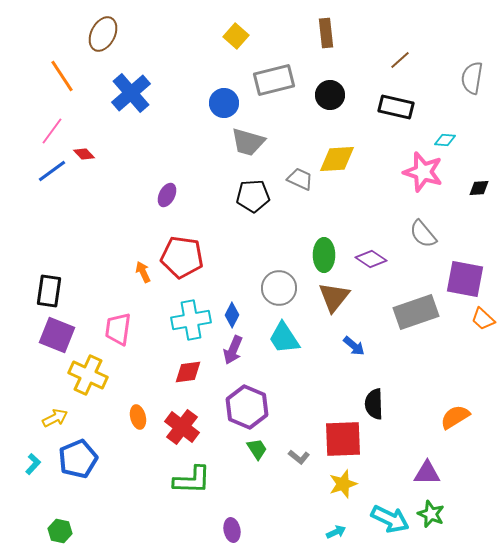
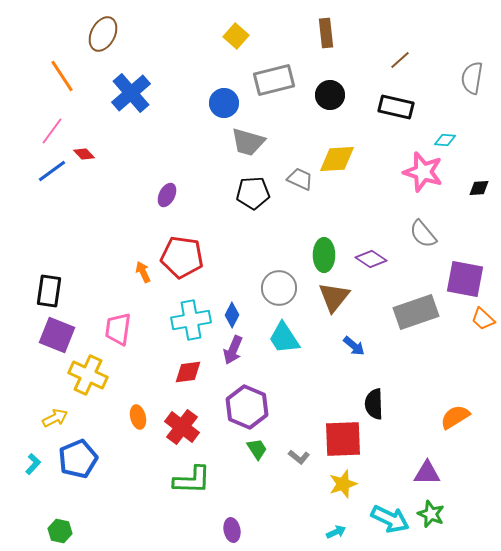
black pentagon at (253, 196): moved 3 px up
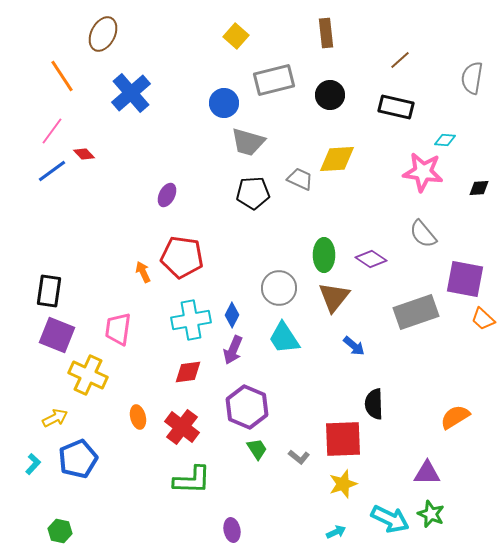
pink star at (423, 172): rotated 9 degrees counterclockwise
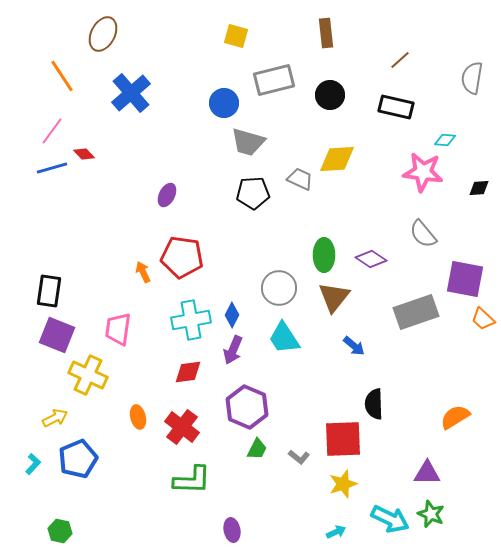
yellow square at (236, 36): rotated 25 degrees counterclockwise
blue line at (52, 171): moved 3 px up; rotated 20 degrees clockwise
green trapezoid at (257, 449): rotated 60 degrees clockwise
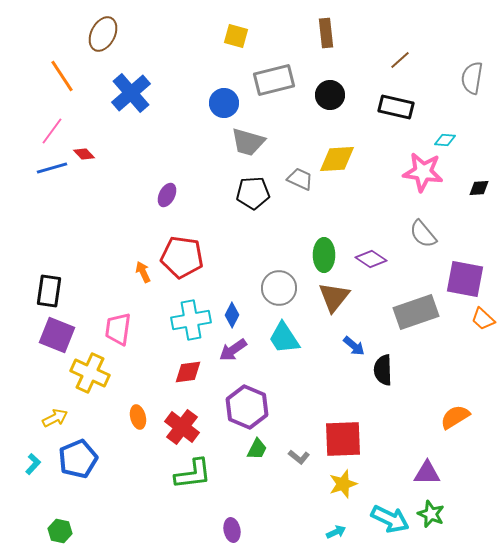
purple arrow at (233, 350): rotated 32 degrees clockwise
yellow cross at (88, 375): moved 2 px right, 2 px up
black semicircle at (374, 404): moved 9 px right, 34 px up
green L-shape at (192, 480): moved 1 px right, 6 px up; rotated 9 degrees counterclockwise
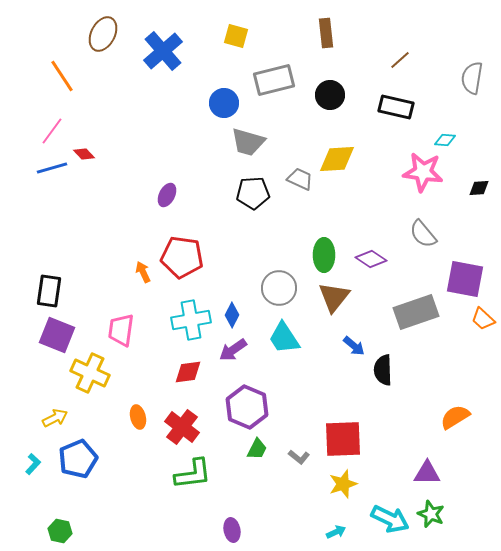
blue cross at (131, 93): moved 32 px right, 42 px up
pink trapezoid at (118, 329): moved 3 px right, 1 px down
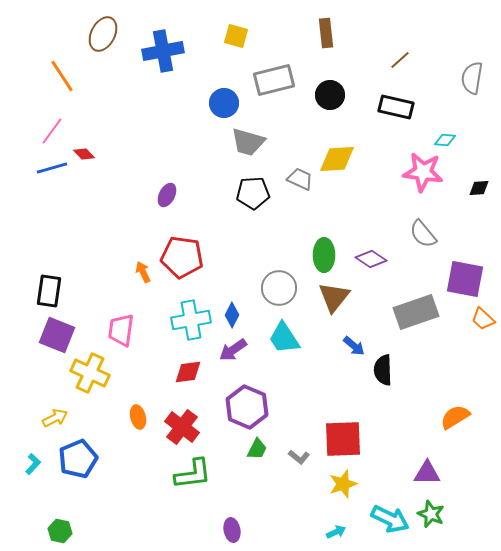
blue cross at (163, 51): rotated 30 degrees clockwise
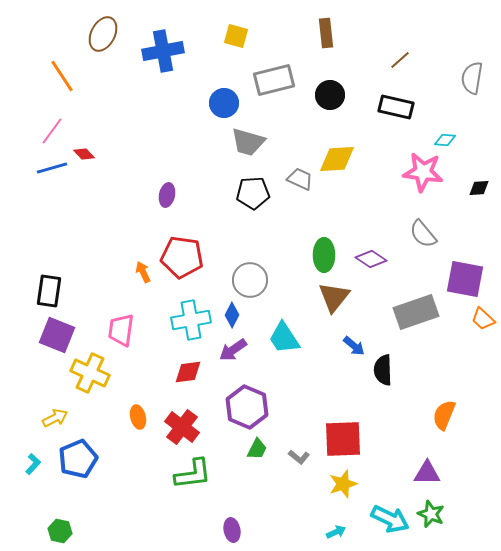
purple ellipse at (167, 195): rotated 15 degrees counterclockwise
gray circle at (279, 288): moved 29 px left, 8 px up
orange semicircle at (455, 417): moved 11 px left, 2 px up; rotated 36 degrees counterclockwise
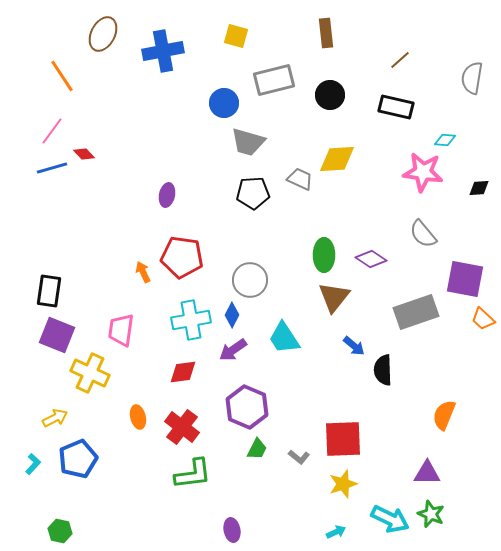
red diamond at (188, 372): moved 5 px left
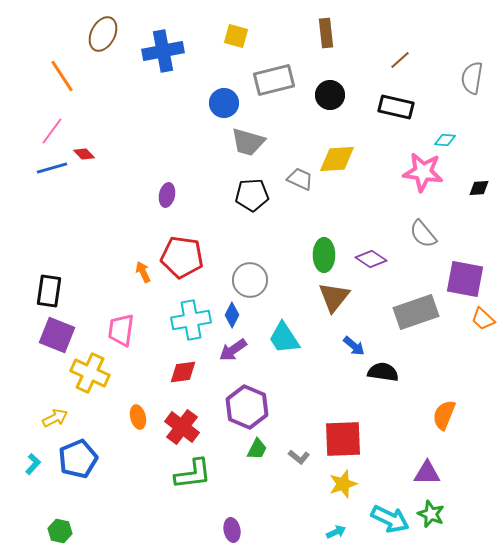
black pentagon at (253, 193): moved 1 px left, 2 px down
black semicircle at (383, 370): moved 2 px down; rotated 100 degrees clockwise
